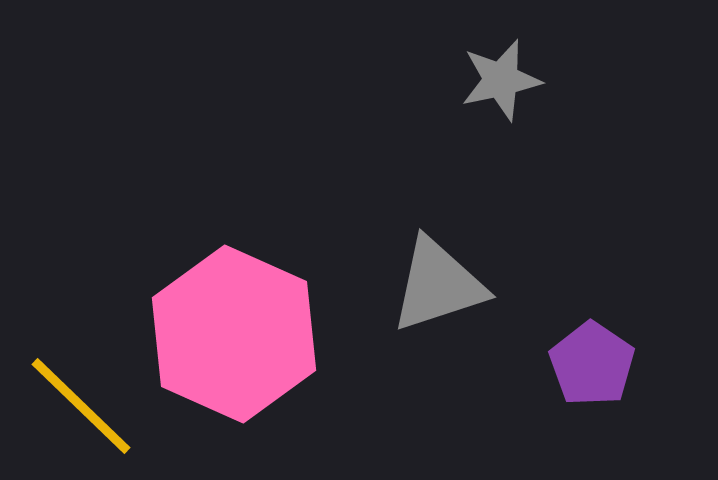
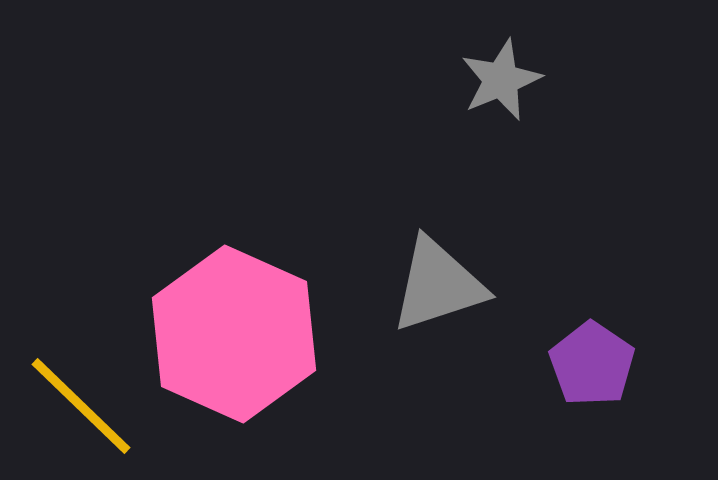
gray star: rotated 10 degrees counterclockwise
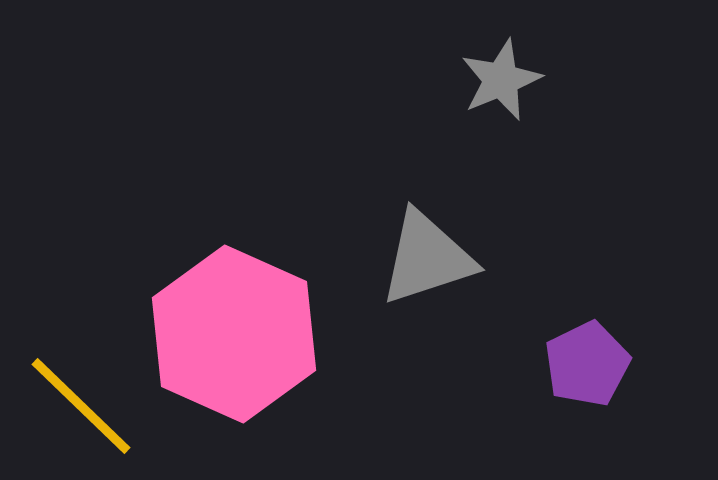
gray triangle: moved 11 px left, 27 px up
purple pentagon: moved 5 px left; rotated 12 degrees clockwise
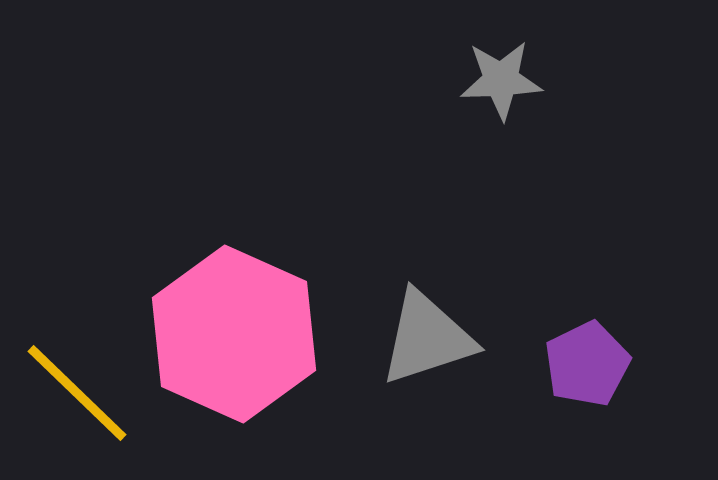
gray star: rotated 20 degrees clockwise
gray triangle: moved 80 px down
yellow line: moved 4 px left, 13 px up
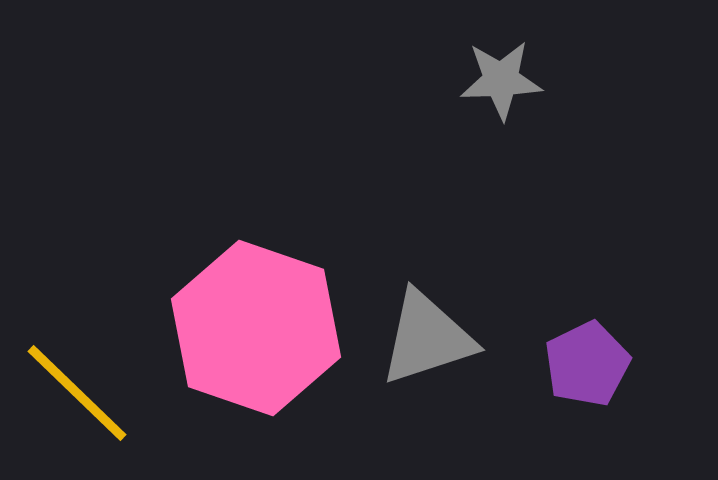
pink hexagon: moved 22 px right, 6 px up; rotated 5 degrees counterclockwise
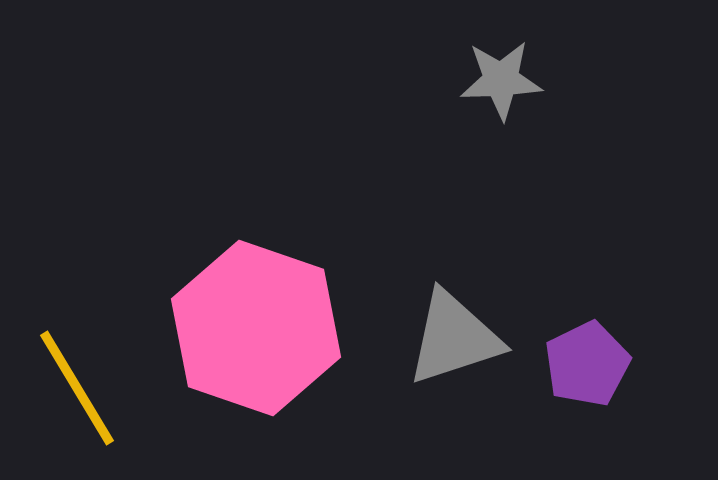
gray triangle: moved 27 px right
yellow line: moved 5 px up; rotated 15 degrees clockwise
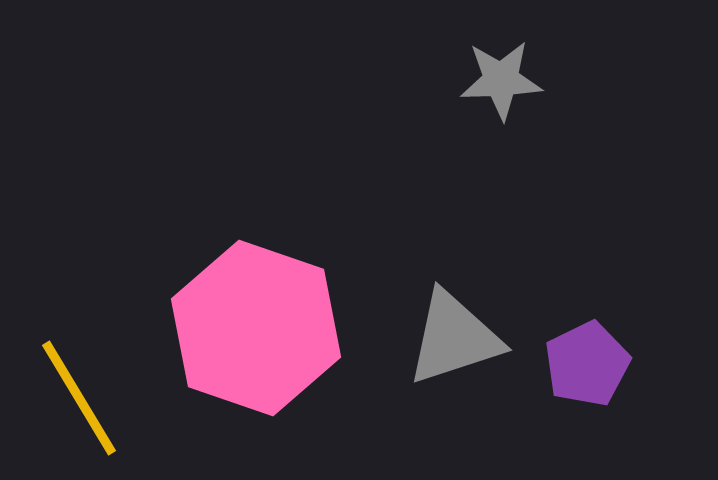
yellow line: moved 2 px right, 10 px down
